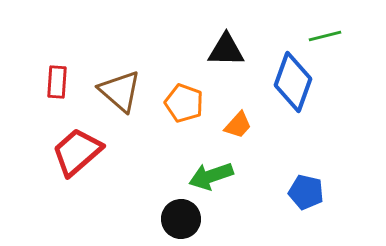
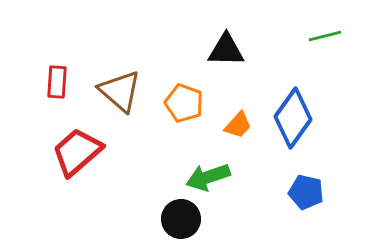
blue diamond: moved 36 px down; rotated 16 degrees clockwise
green arrow: moved 3 px left, 1 px down
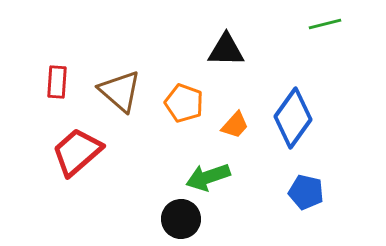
green line: moved 12 px up
orange trapezoid: moved 3 px left
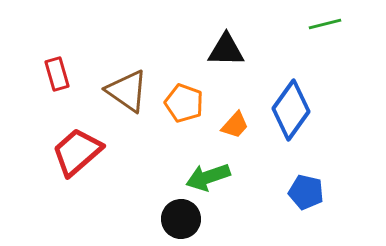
red rectangle: moved 8 px up; rotated 20 degrees counterclockwise
brown triangle: moved 7 px right; rotated 6 degrees counterclockwise
blue diamond: moved 2 px left, 8 px up
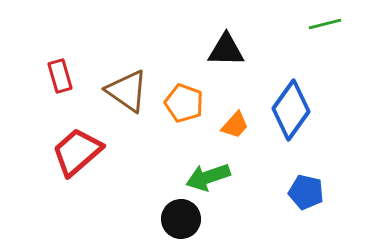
red rectangle: moved 3 px right, 2 px down
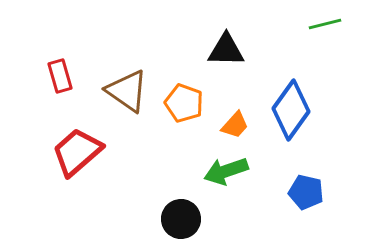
green arrow: moved 18 px right, 6 px up
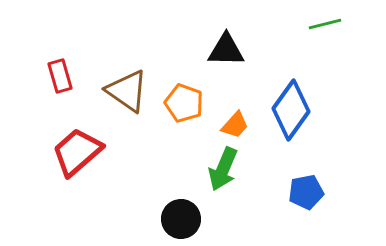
green arrow: moved 3 px left, 2 px up; rotated 48 degrees counterclockwise
blue pentagon: rotated 24 degrees counterclockwise
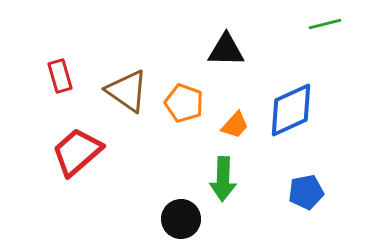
blue diamond: rotated 30 degrees clockwise
green arrow: moved 10 px down; rotated 21 degrees counterclockwise
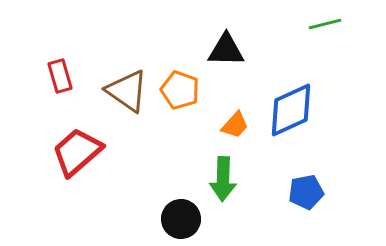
orange pentagon: moved 4 px left, 13 px up
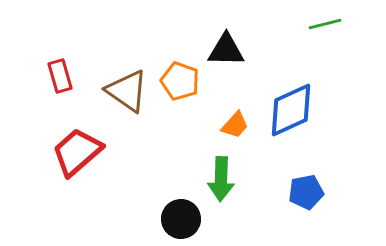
orange pentagon: moved 9 px up
green arrow: moved 2 px left
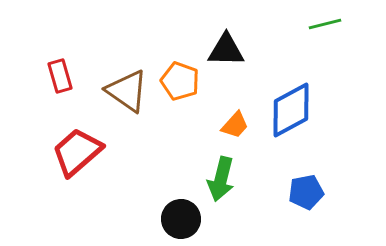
blue diamond: rotated 4 degrees counterclockwise
green arrow: rotated 12 degrees clockwise
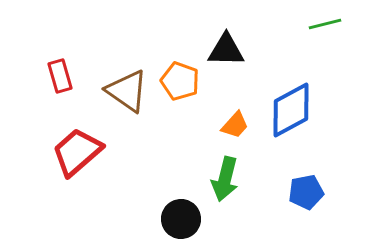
green arrow: moved 4 px right
